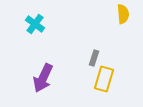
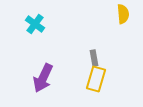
gray rectangle: rotated 28 degrees counterclockwise
yellow rectangle: moved 8 px left
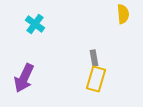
purple arrow: moved 19 px left
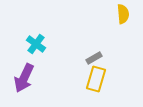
cyan cross: moved 1 px right, 20 px down
gray rectangle: rotated 70 degrees clockwise
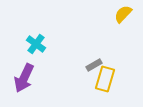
yellow semicircle: rotated 132 degrees counterclockwise
gray rectangle: moved 7 px down
yellow rectangle: moved 9 px right
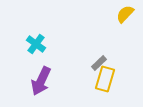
yellow semicircle: moved 2 px right
gray rectangle: moved 5 px right, 2 px up; rotated 14 degrees counterclockwise
purple arrow: moved 17 px right, 3 px down
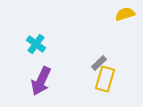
yellow semicircle: rotated 30 degrees clockwise
